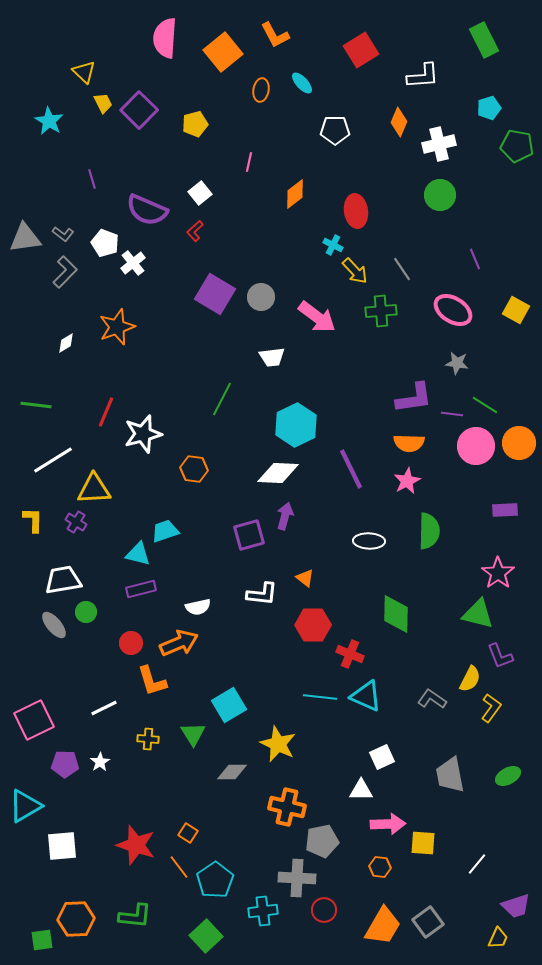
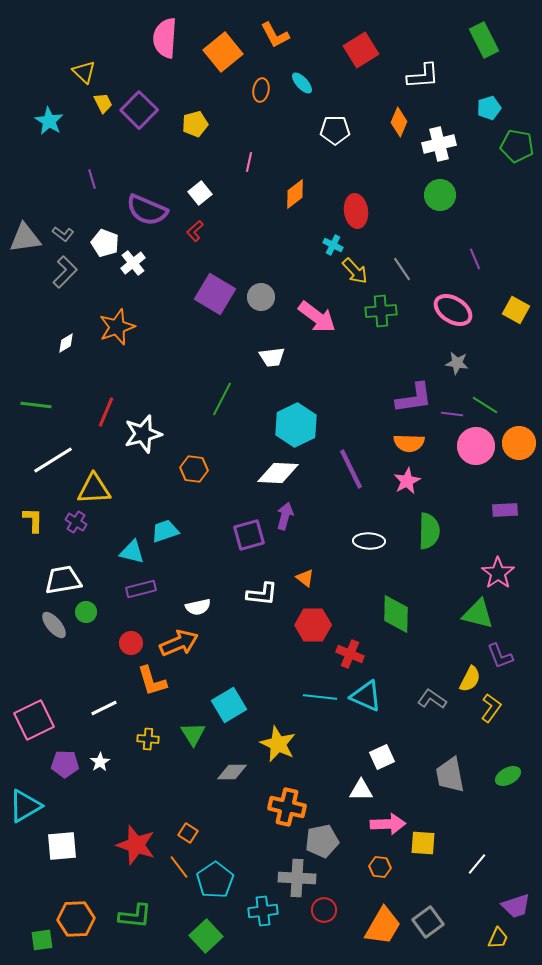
cyan triangle at (138, 554): moved 6 px left, 2 px up
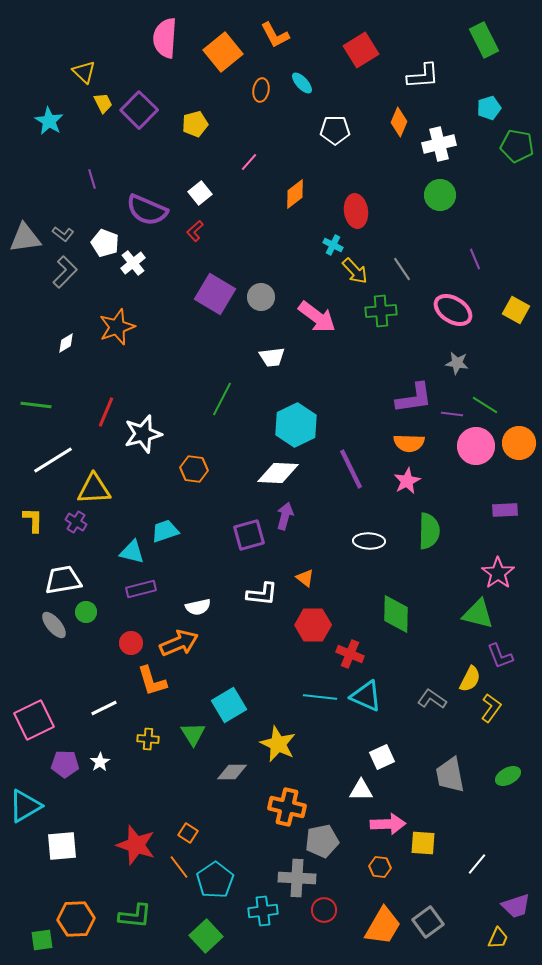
pink line at (249, 162): rotated 30 degrees clockwise
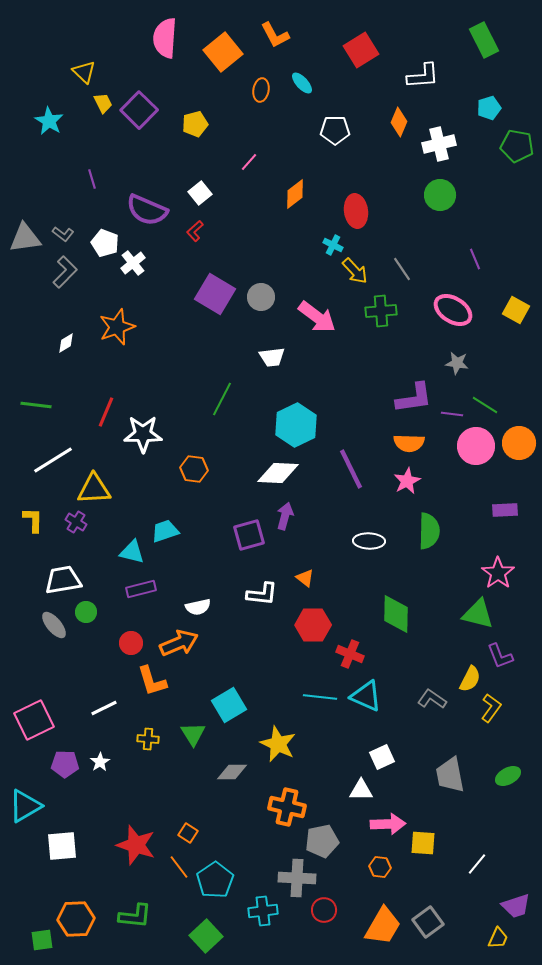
white star at (143, 434): rotated 15 degrees clockwise
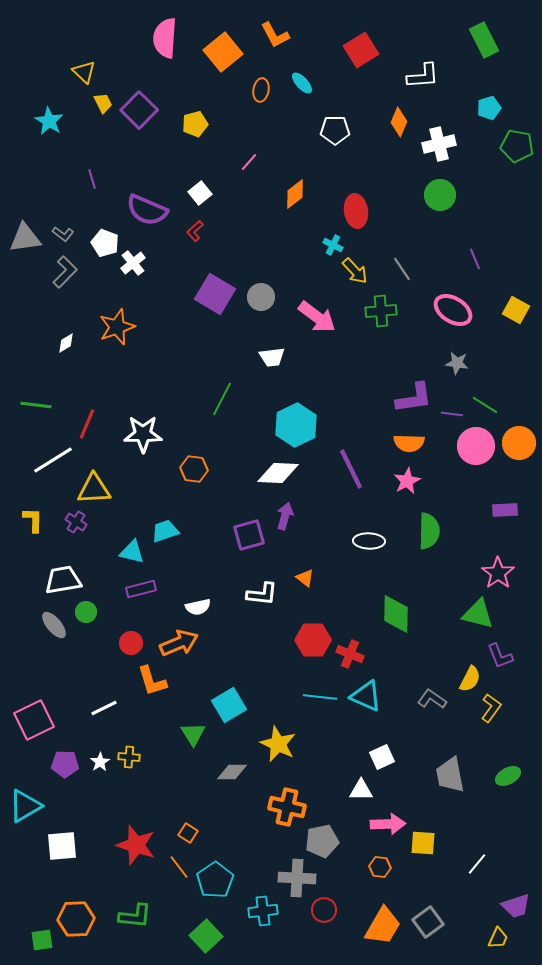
red line at (106, 412): moved 19 px left, 12 px down
red hexagon at (313, 625): moved 15 px down
yellow cross at (148, 739): moved 19 px left, 18 px down
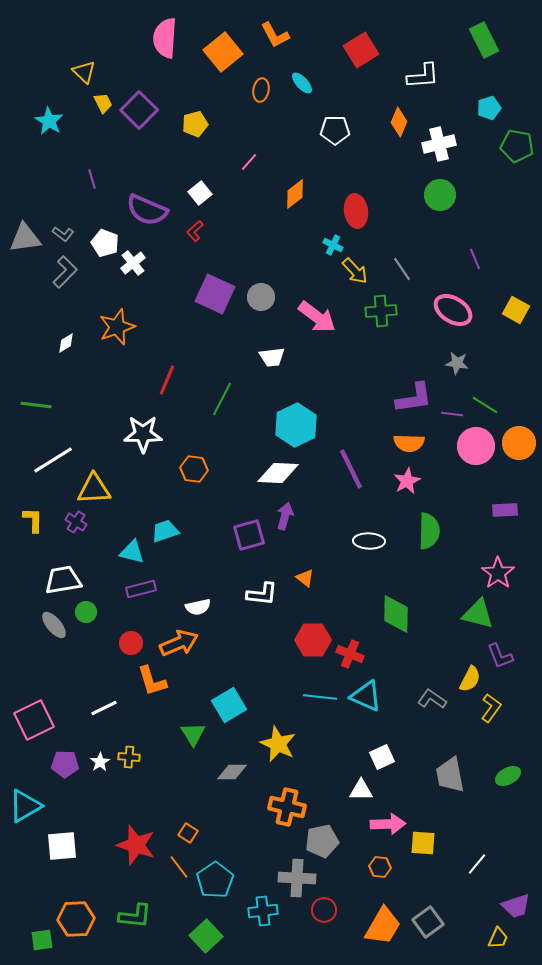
purple square at (215, 294): rotated 6 degrees counterclockwise
red line at (87, 424): moved 80 px right, 44 px up
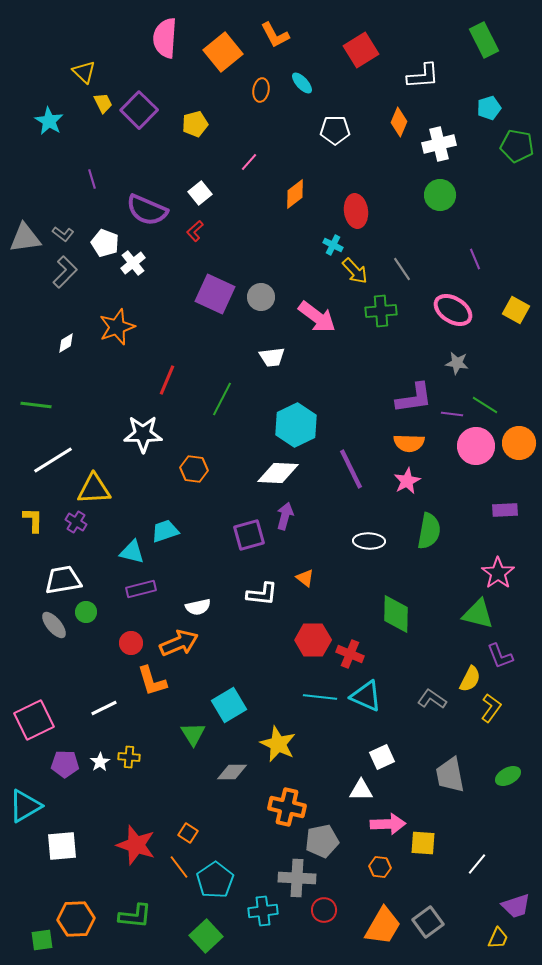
green semicircle at (429, 531): rotated 9 degrees clockwise
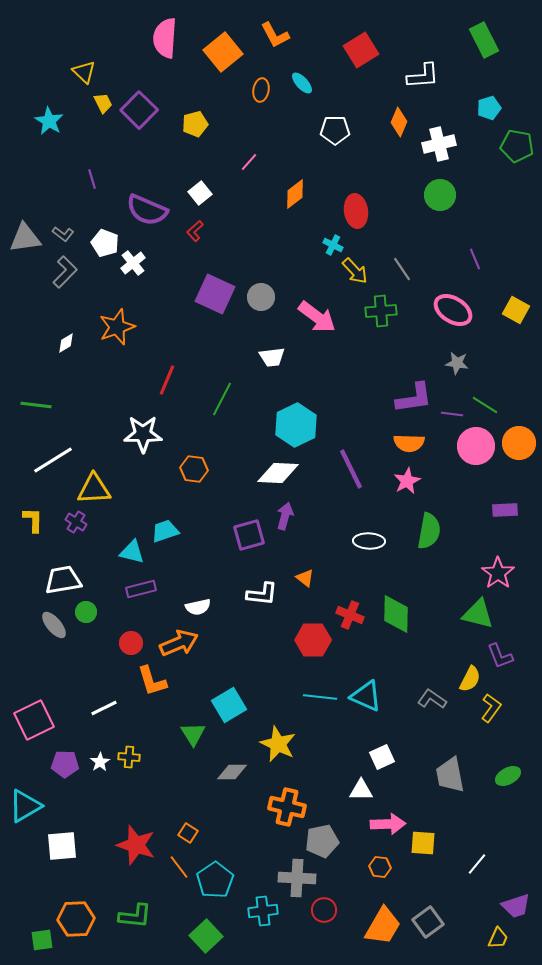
red cross at (350, 654): moved 39 px up
